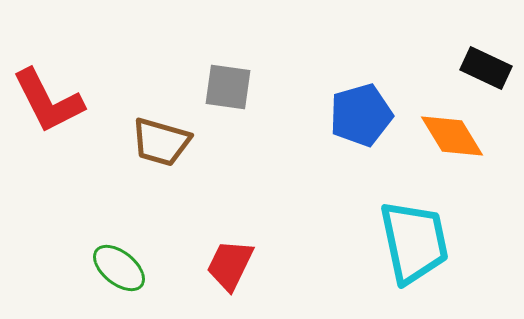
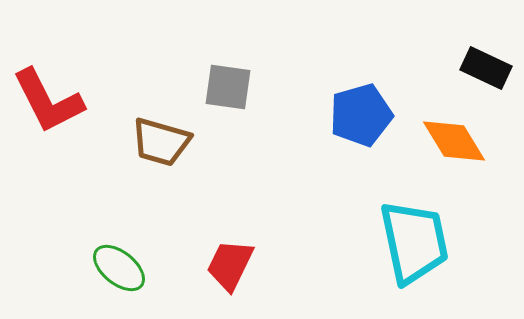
orange diamond: moved 2 px right, 5 px down
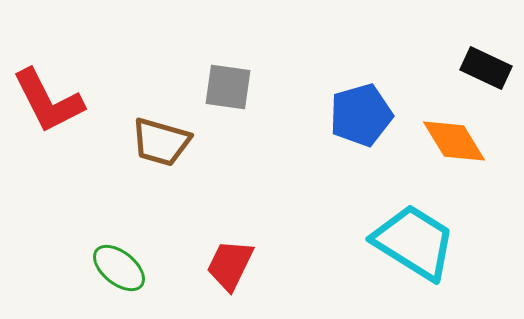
cyan trapezoid: rotated 46 degrees counterclockwise
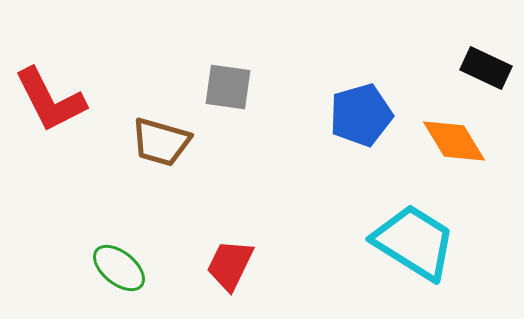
red L-shape: moved 2 px right, 1 px up
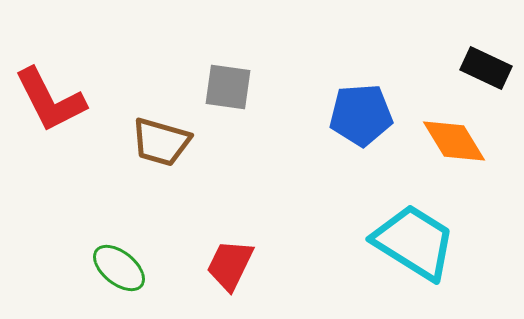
blue pentagon: rotated 12 degrees clockwise
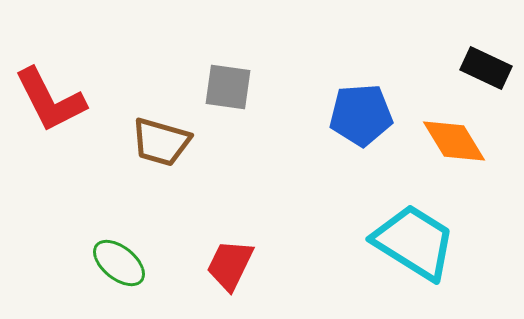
green ellipse: moved 5 px up
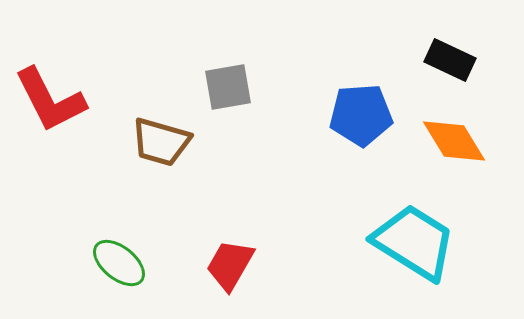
black rectangle: moved 36 px left, 8 px up
gray square: rotated 18 degrees counterclockwise
red trapezoid: rotated 4 degrees clockwise
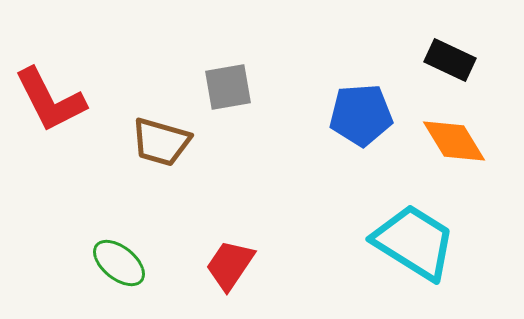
red trapezoid: rotated 4 degrees clockwise
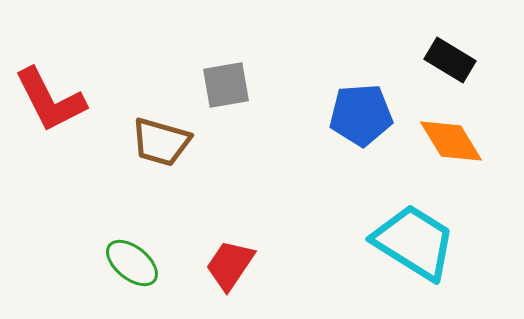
black rectangle: rotated 6 degrees clockwise
gray square: moved 2 px left, 2 px up
orange diamond: moved 3 px left
green ellipse: moved 13 px right
